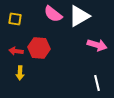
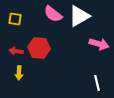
pink arrow: moved 2 px right, 1 px up
yellow arrow: moved 1 px left
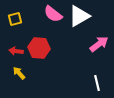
yellow square: rotated 24 degrees counterclockwise
pink arrow: rotated 54 degrees counterclockwise
yellow arrow: rotated 136 degrees clockwise
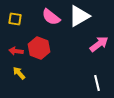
pink semicircle: moved 2 px left, 3 px down
yellow square: rotated 24 degrees clockwise
red hexagon: rotated 15 degrees clockwise
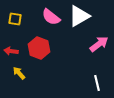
red arrow: moved 5 px left
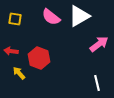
red hexagon: moved 10 px down
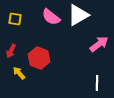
white triangle: moved 1 px left, 1 px up
red arrow: rotated 72 degrees counterclockwise
white line: rotated 14 degrees clockwise
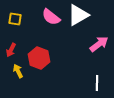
red arrow: moved 1 px up
yellow arrow: moved 1 px left, 2 px up; rotated 16 degrees clockwise
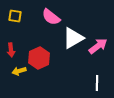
white triangle: moved 5 px left, 23 px down
yellow square: moved 3 px up
pink arrow: moved 1 px left, 2 px down
red arrow: rotated 32 degrees counterclockwise
red hexagon: rotated 15 degrees clockwise
yellow arrow: moved 1 px right; rotated 80 degrees counterclockwise
